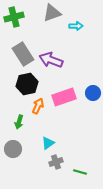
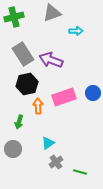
cyan arrow: moved 5 px down
orange arrow: rotated 28 degrees counterclockwise
gray cross: rotated 16 degrees counterclockwise
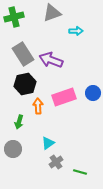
black hexagon: moved 2 px left
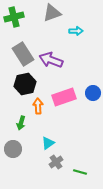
green arrow: moved 2 px right, 1 px down
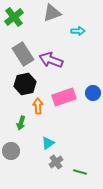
green cross: rotated 24 degrees counterclockwise
cyan arrow: moved 2 px right
gray circle: moved 2 px left, 2 px down
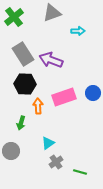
black hexagon: rotated 15 degrees clockwise
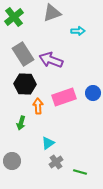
gray circle: moved 1 px right, 10 px down
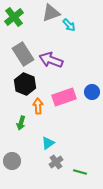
gray triangle: moved 1 px left
cyan arrow: moved 9 px left, 6 px up; rotated 48 degrees clockwise
black hexagon: rotated 20 degrees clockwise
blue circle: moved 1 px left, 1 px up
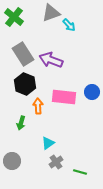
green cross: rotated 12 degrees counterclockwise
pink rectangle: rotated 25 degrees clockwise
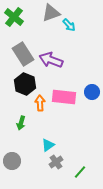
orange arrow: moved 2 px right, 3 px up
cyan triangle: moved 2 px down
green line: rotated 64 degrees counterclockwise
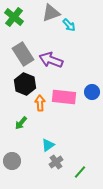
green arrow: rotated 24 degrees clockwise
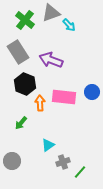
green cross: moved 11 px right, 3 px down
gray rectangle: moved 5 px left, 2 px up
gray cross: moved 7 px right; rotated 16 degrees clockwise
